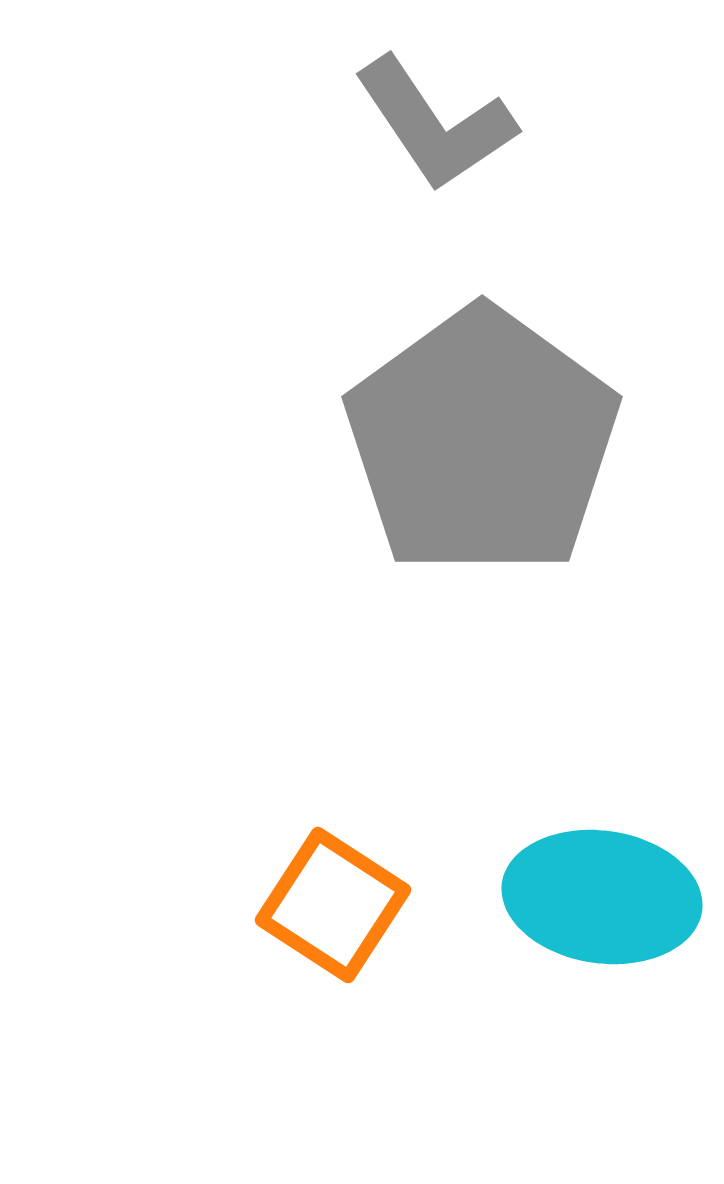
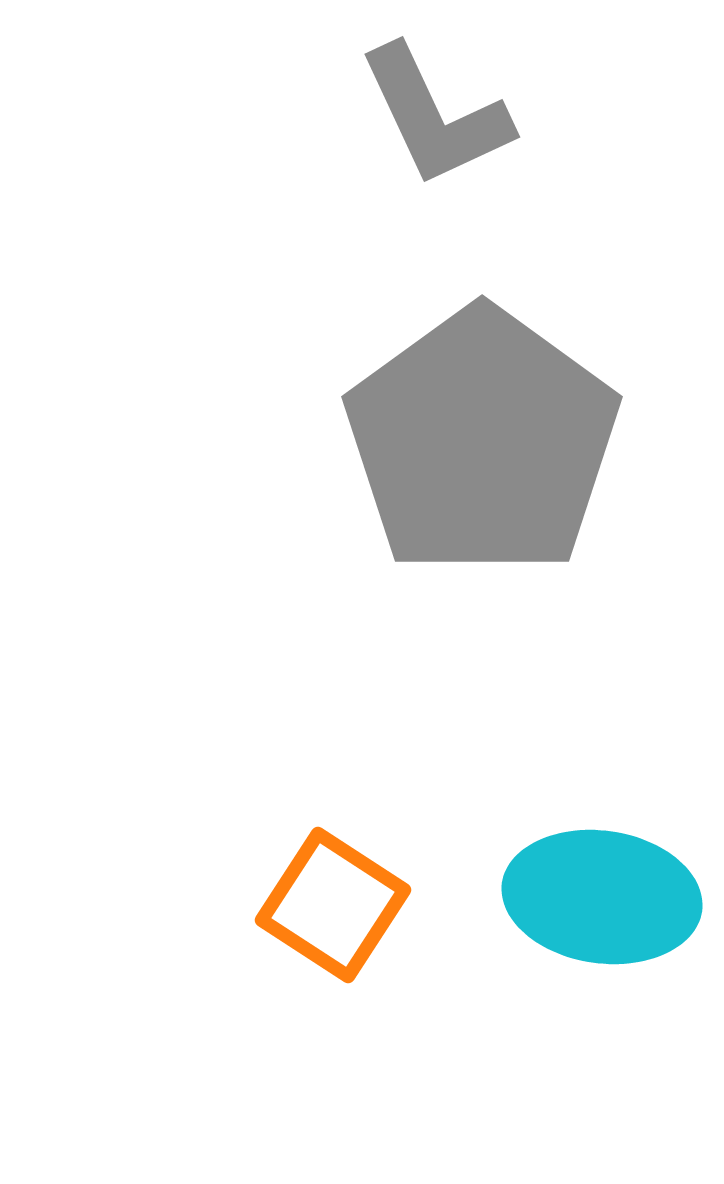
gray L-shape: moved 8 px up; rotated 9 degrees clockwise
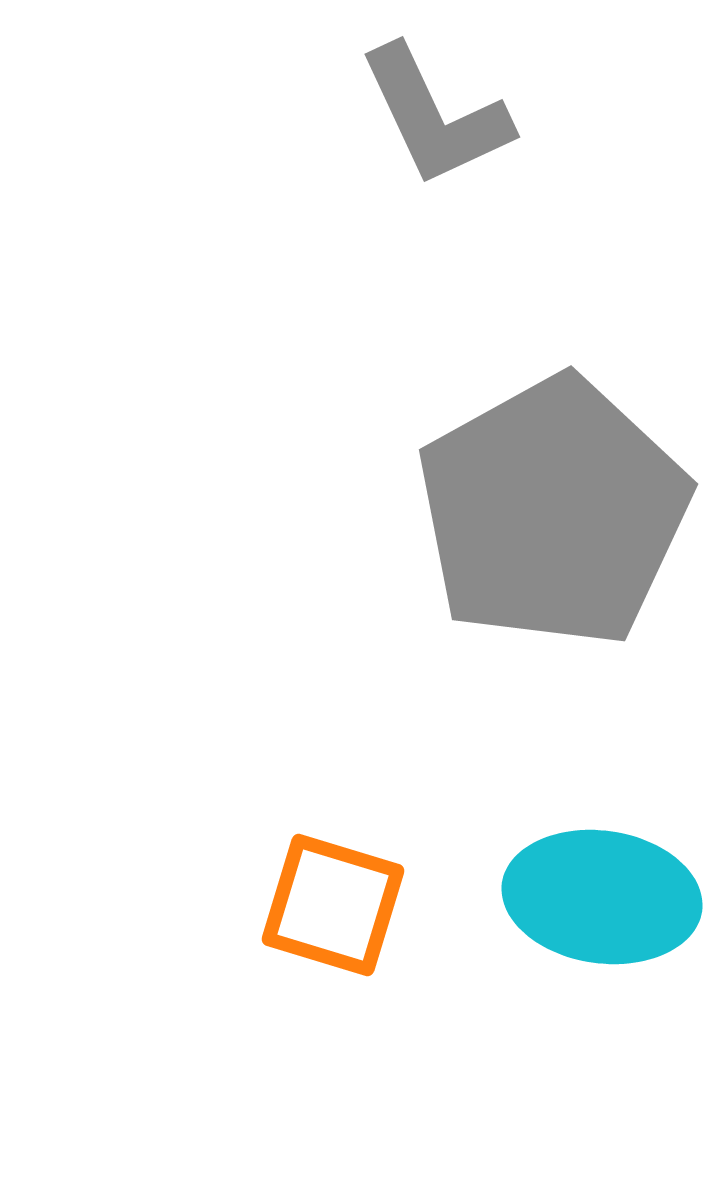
gray pentagon: moved 71 px right, 70 px down; rotated 7 degrees clockwise
orange square: rotated 16 degrees counterclockwise
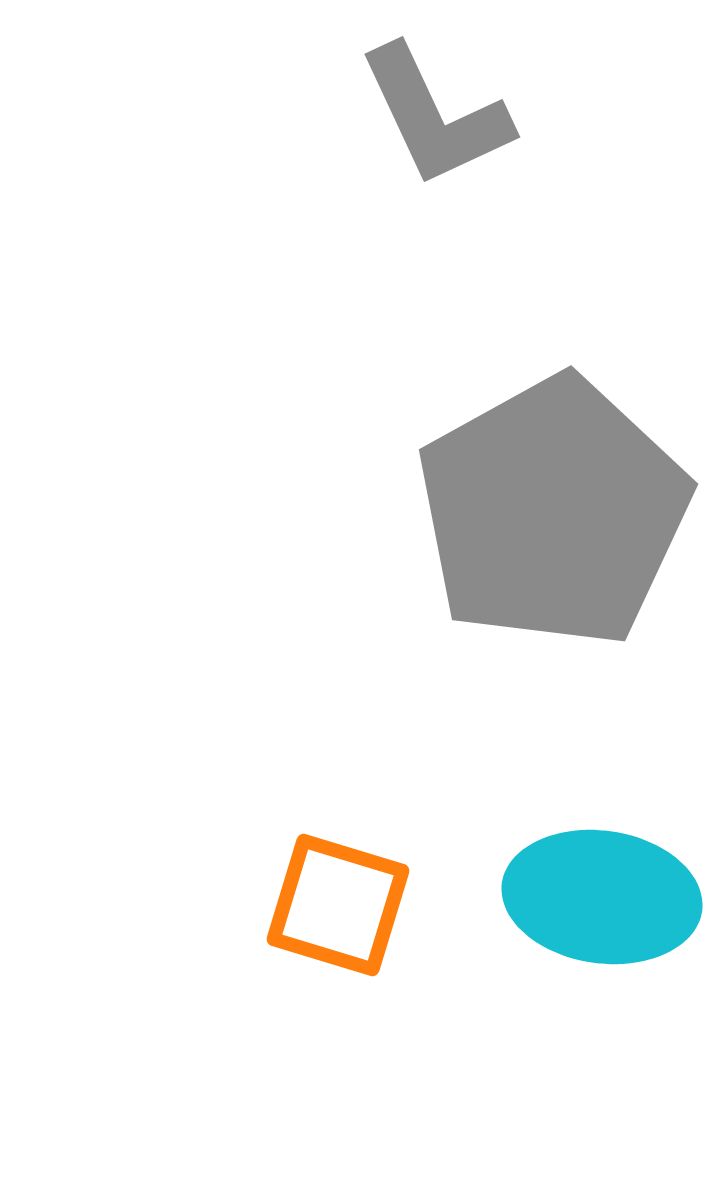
orange square: moved 5 px right
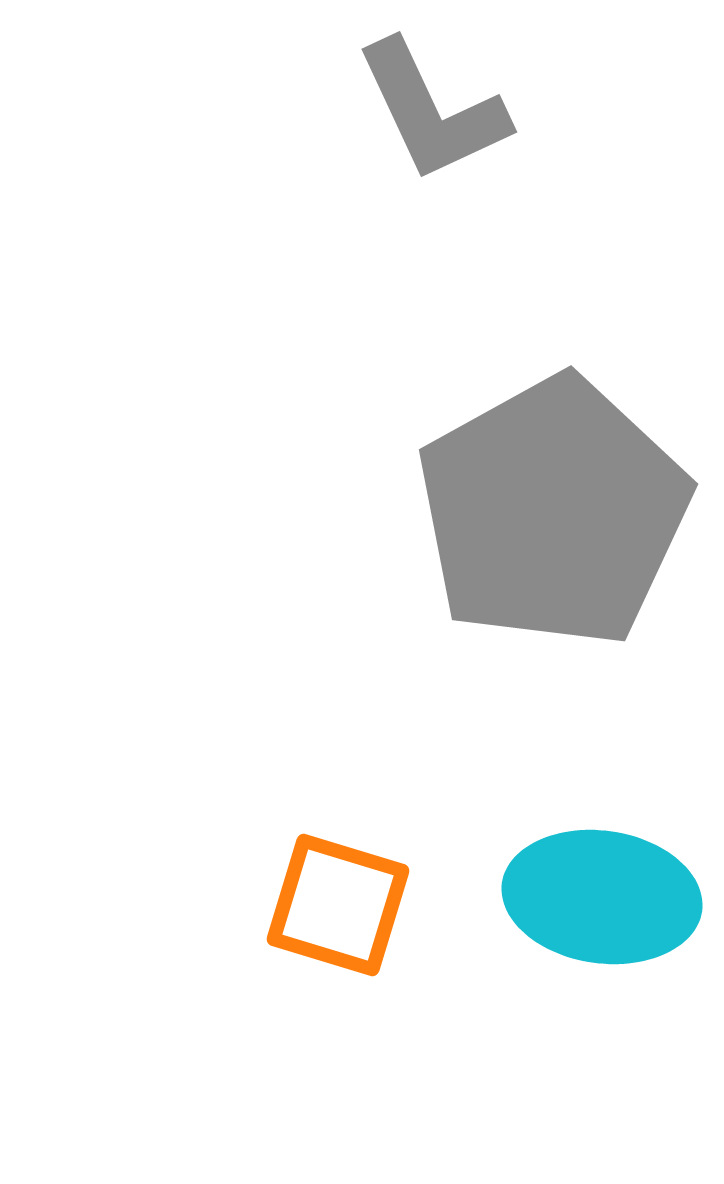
gray L-shape: moved 3 px left, 5 px up
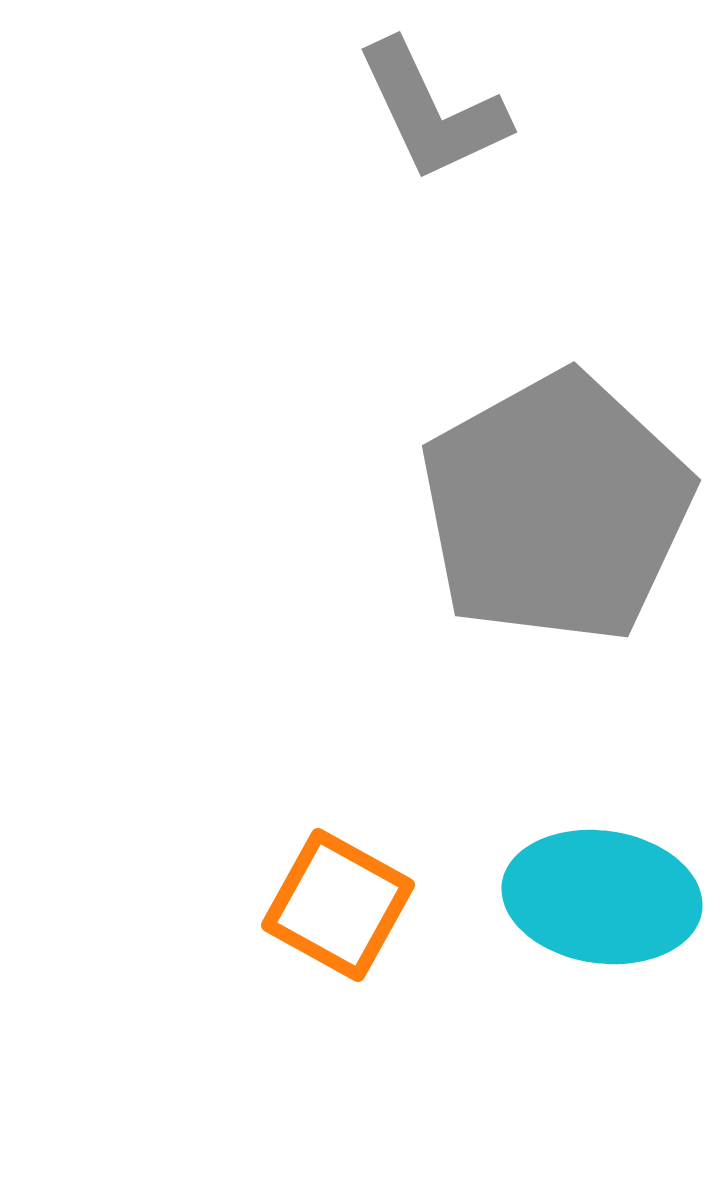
gray pentagon: moved 3 px right, 4 px up
orange square: rotated 12 degrees clockwise
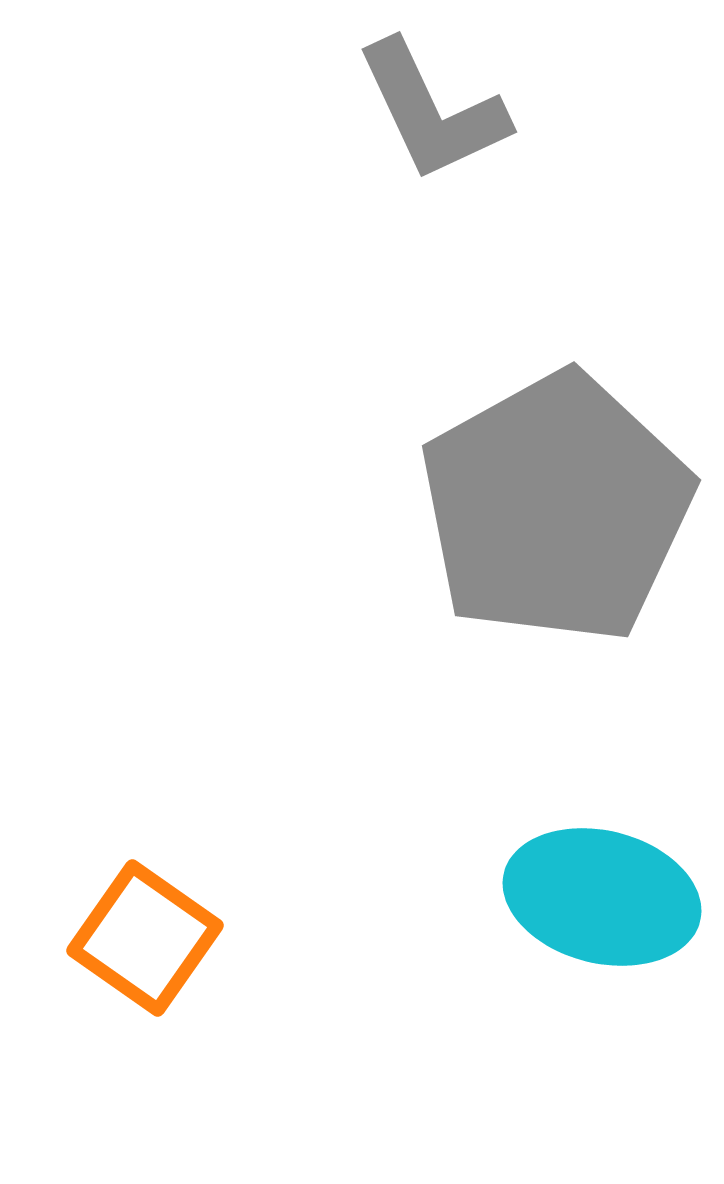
cyan ellipse: rotated 6 degrees clockwise
orange square: moved 193 px left, 33 px down; rotated 6 degrees clockwise
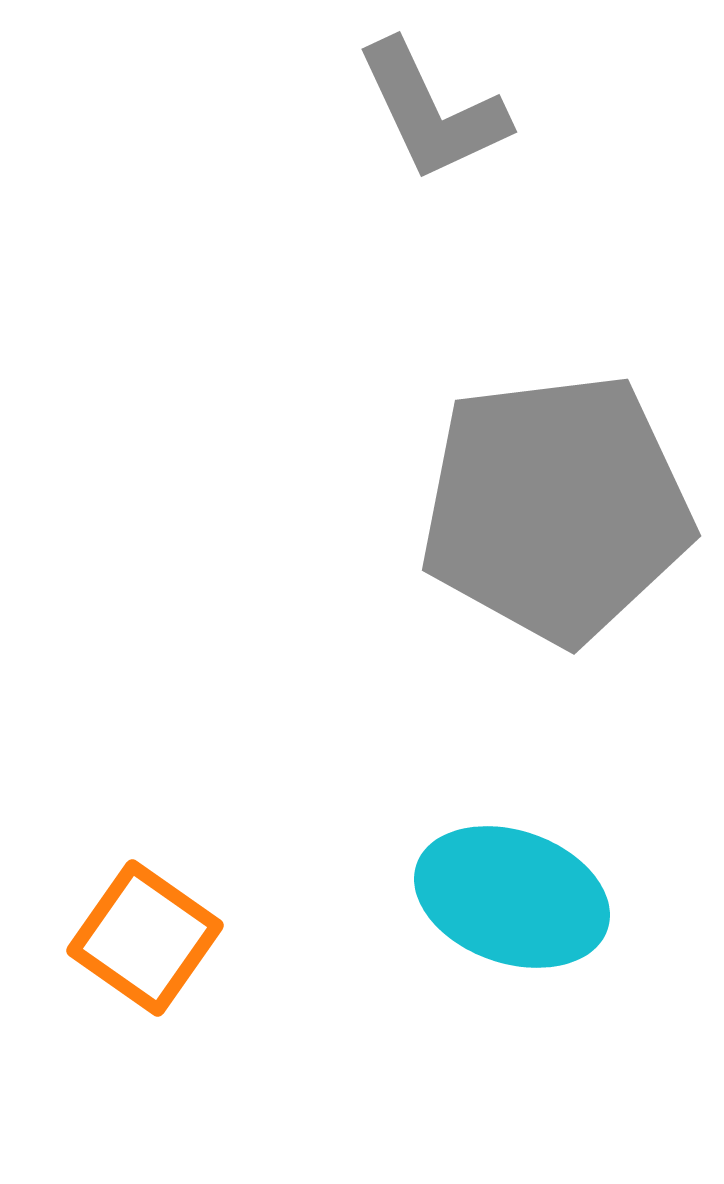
gray pentagon: rotated 22 degrees clockwise
cyan ellipse: moved 90 px left; rotated 5 degrees clockwise
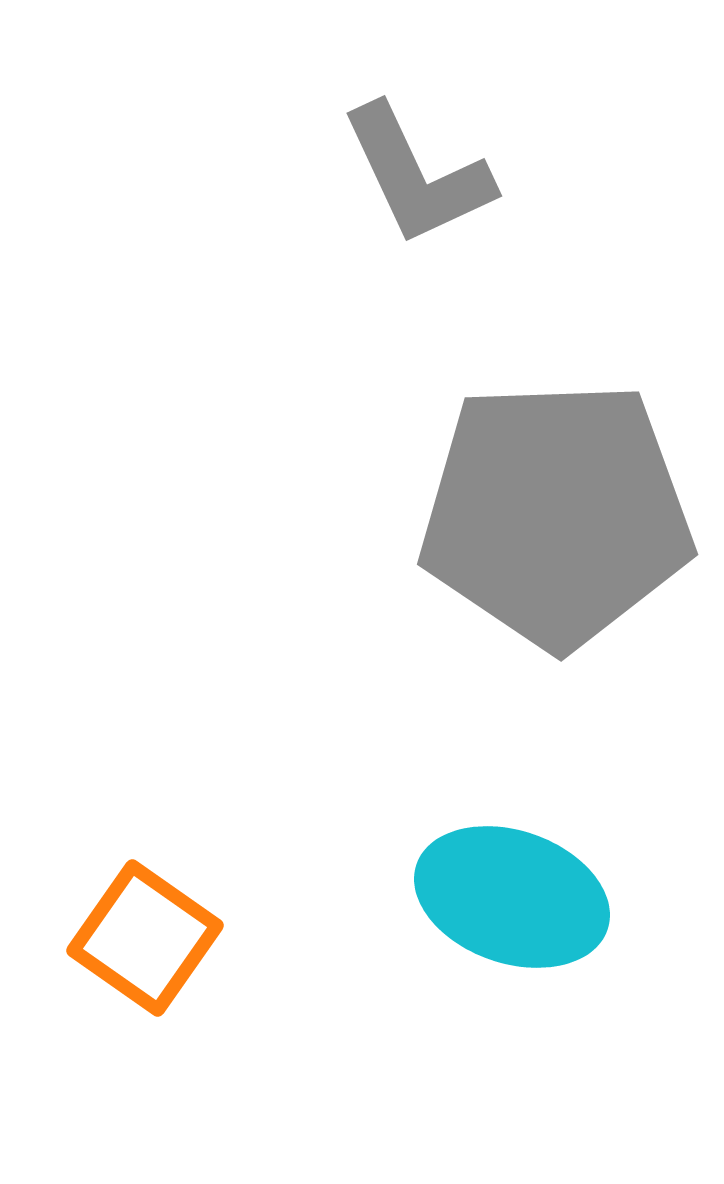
gray L-shape: moved 15 px left, 64 px down
gray pentagon: moved 6 px down; rotated 5 degrees clockwise
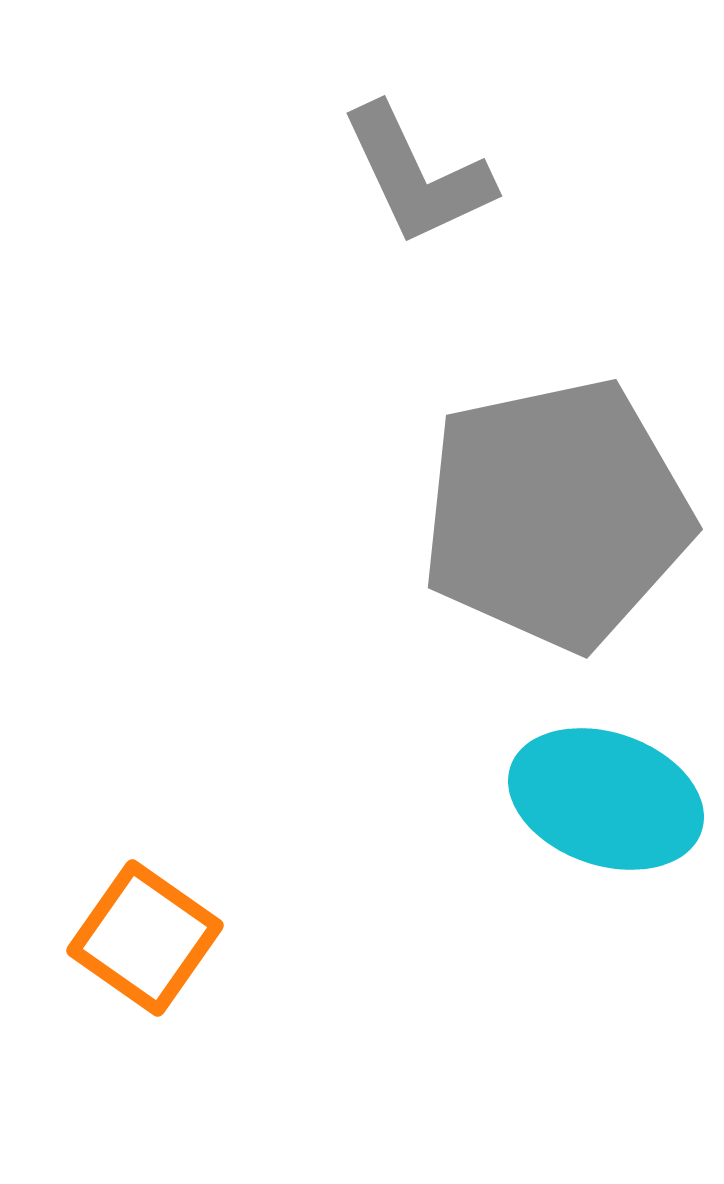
gray pentagon: rotated 10 degrees counterclockwise
cyan ellipse: moved 94 px right, 98 px up
